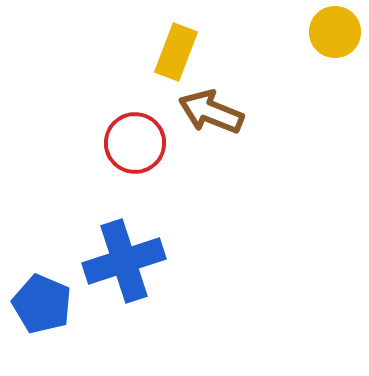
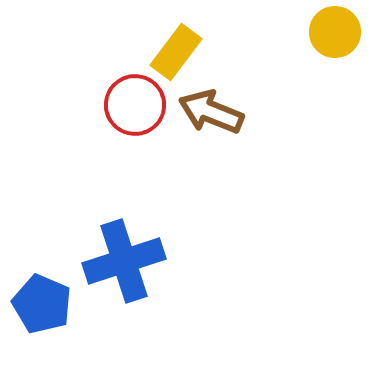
yellow rectangle: rotated 16 degrees clockwise
red circle: moved 38 px up
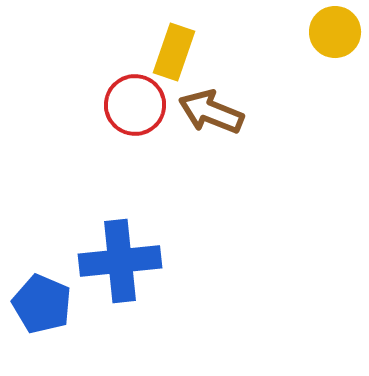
yellow rectangle: moved 2 px left; rotated 18 degrees counterclockwise
blue cross: moved 4 px left; rotated 12 degrees clockwise
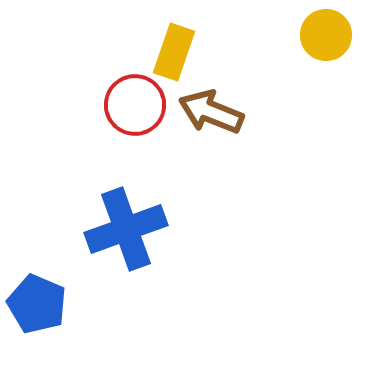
yellow circle: moved 9 px left, 3 px down
blue cross: moved 6 px right, 32 px up; rotated 14 degrees counterclockwise
blue pentagon: moved 5 px left
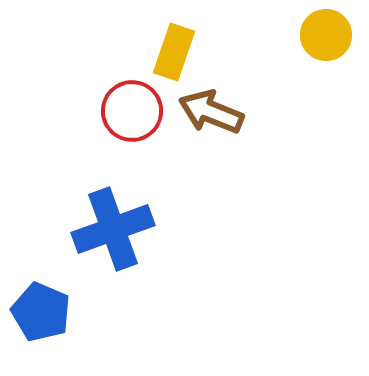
red circle: moved 3 px left, 6 px down
blue cross: moved 13 px left
blue pentagon: moved 4 px right, 8 px down
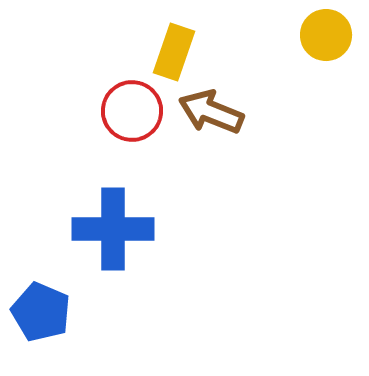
blue cross: rotated 20 degrees clockwise
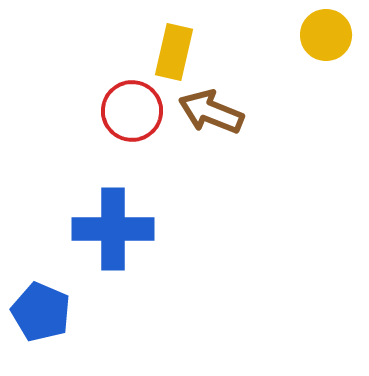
yellow rectangle: rotated 6 degrees counterclockwise
